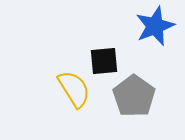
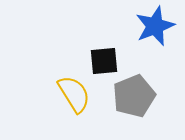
yellow semicircle: moved 5 px down
gray pentagon: rotated 15 degrees clockwise
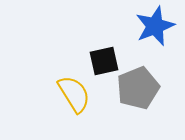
black square: rotated 8 degrees counterclockwise
gray pentagon: moved 4 px right, 8 px up
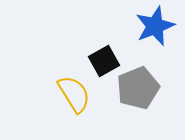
black square: rotated 16 degrees counterclockwise
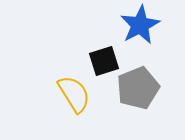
blue star: moved 15 px left, 1 px up; rotated 6 degrees counterclockwise
black square: rotated 12 degrees clockwise
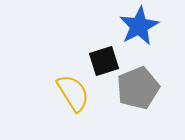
blue star: moved 1 px left, 1 px down
yellow semicircle: moved 1 px left, 1 px up
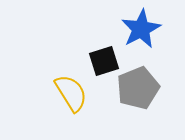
blue star: moved 2 px right, 3 px down
yellow semicircle: moved 2 px left
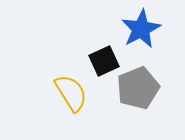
black square: rotated 8 degrees counterclockwise
